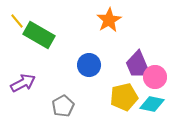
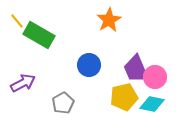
purple trapezoid: moved 2 px left, 4 px down
gray pentagon: moved 3 px up
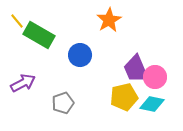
blue circle: moved 9 px left, 10 px up
gray pentagon: rotated 10 degrees clockwise
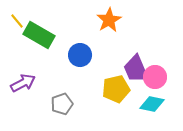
yellow pentagon: moved 8 px left, 8 px up
gray pentagon: moved 1 px left, 1 px down
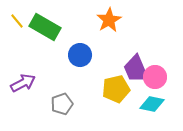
green rectangle: moved 6 px right, 8 px up
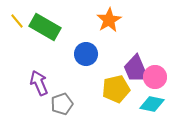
blue circle: moved 6 px right, 1 px up
purple arrow: moved 16 px right; rotated 85 degrees counterclockwise
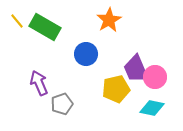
cyan diamond: moved 4 px down
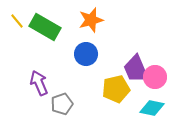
orange star: moved 18 px left; rotated 15 degrees clockwise
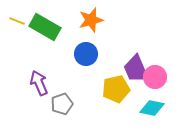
yellow line: rotated 28 degrees counterclockwise
